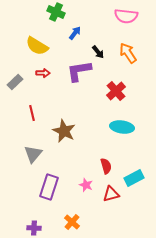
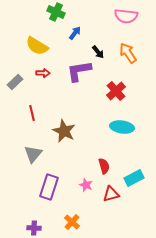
red semicircle: moved 2 px left
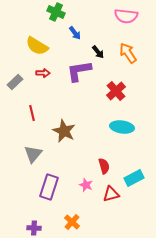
blue arrow: rotated 104 degrees clockwise
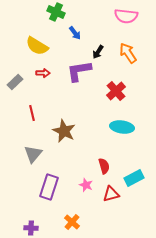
black arrow: rotated 72 degrees clockwise
purple cross: moved 3 px left
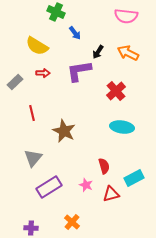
orange arrow: rotated 30 degrees counterclockwise
gray triangle: moved 4 px down
purple rectangle: rotated 40 degrees clockwise
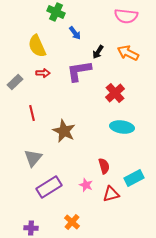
yellow semicircle: rotated 35 degrees clockwise
red cross: moved 1 px left, 2 px down
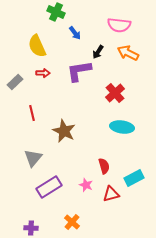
pink semicircle: moved 7 px left, 9 px down
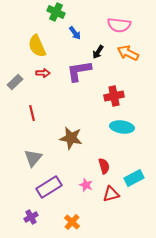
red cross: moved 1 px left, 3 px down; rotated 30 degrees clockwise
brown star: moved 7 px right, 7 px down; rotated 15 degrees counterclockwise
purple cross: moved 11 px up; rotated 32 degrees counterclockwise
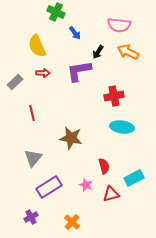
orange arrow: moved 1 px up
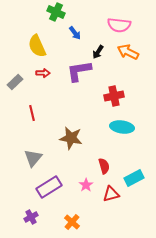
pink star: rotated 16 degrees clockwise
